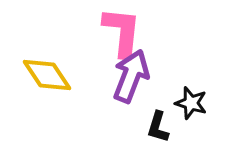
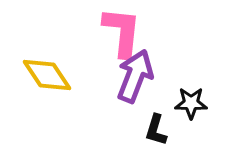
purple arrow: moved 4 px right
black star: rotated 16 degrees counterclockwise
black L-shape: moved 2 px left, 3 px down
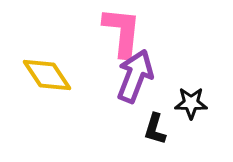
black L-shape: moved 1 px left, 1 px up
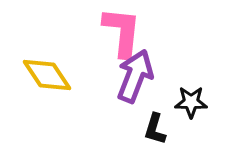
black star: moved 1 px up
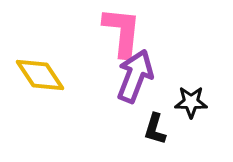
yellow diamond: moved 7 px left
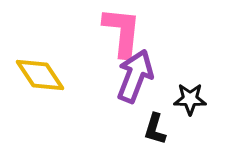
black star: moved 1 px left, 3 px up
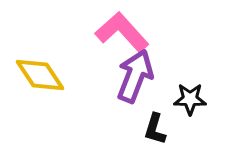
pink L-shape: rotated 48 degrees counterclockwise
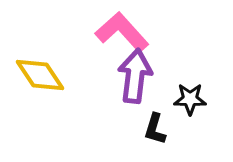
purple arrow: rotated 14 degrees counterclockwise
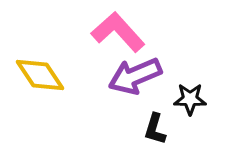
pink L-shape: moved 4 px left
purple arrow: rotated 120 degrees counterclockwise
